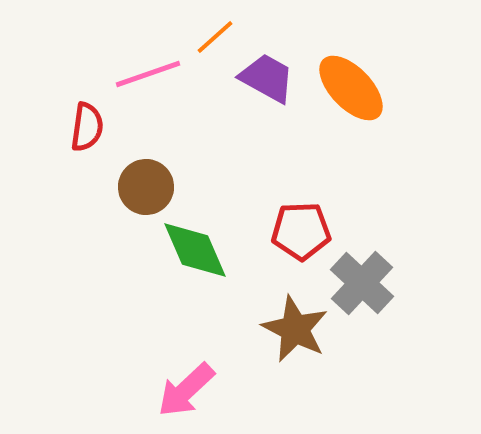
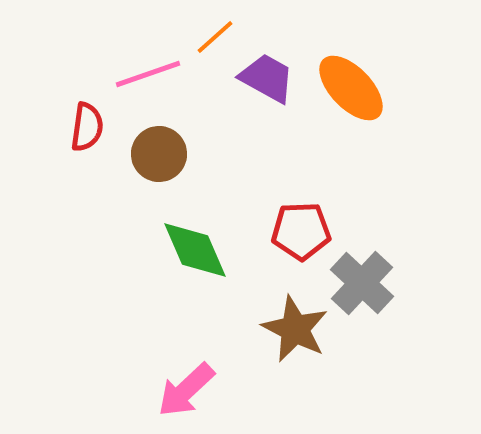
brown circle: moved 13 px right, 33 px up
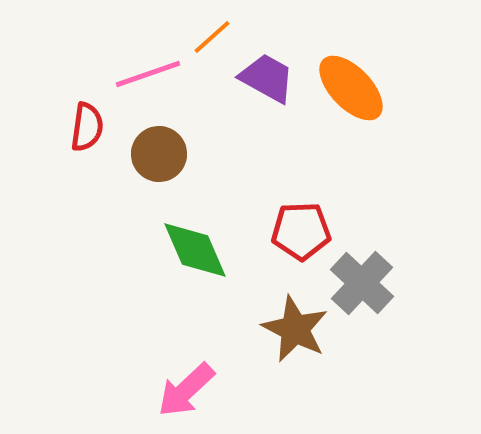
orange line: moved 3 px left
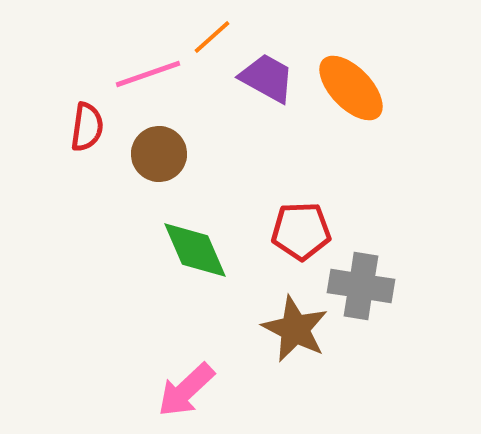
gray cross: moved 1 px left, 3 px down; rotated 34 degrees counterclockwise
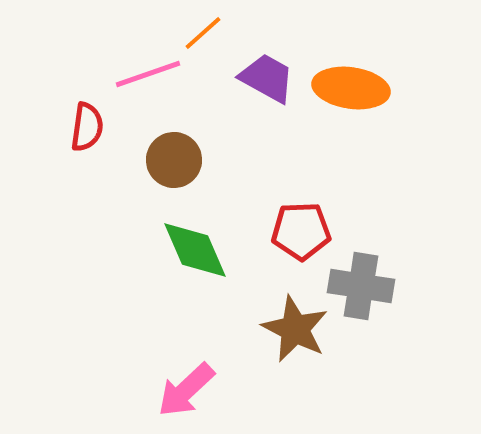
orange line: moved 9 px left, 4 px up
orange ellipse: rotated 38 degrees counterclockwise
brown circle: moved 15 px right, 6 px down
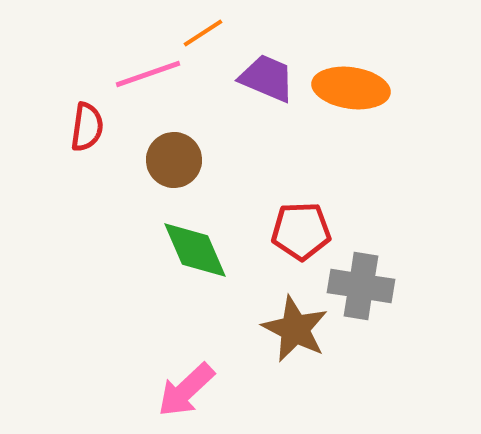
orange line: rotated 9 degrees clockwise
purple trapezoid: rotated 6 degrees counterclockwise
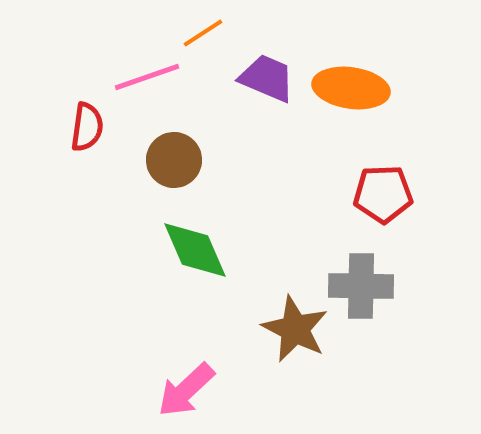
pink line: moved 1 px left, 3 px down
red pentagon: moved 82 px right, 37 px up
gray cross: rotated 8 degrees counterclockwise
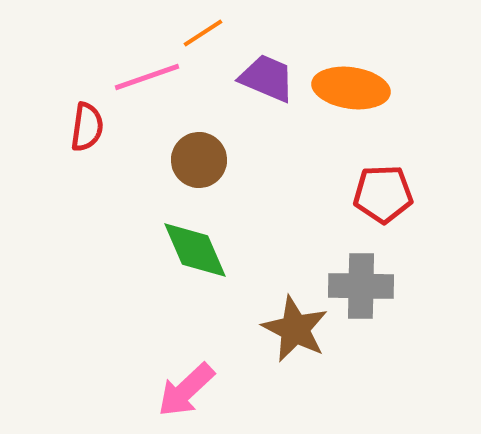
brown circle: moved 25 px right
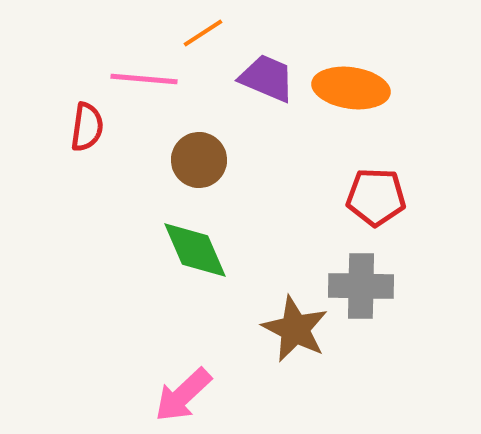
pink line: moved 3 px left, 2 px down; rotated 24 degrees clockwise
red pentagon: moved 7 px left, 3 px down; rotated 4 degrees clockwise
pink arrow: moved 3 px left, 5 px down
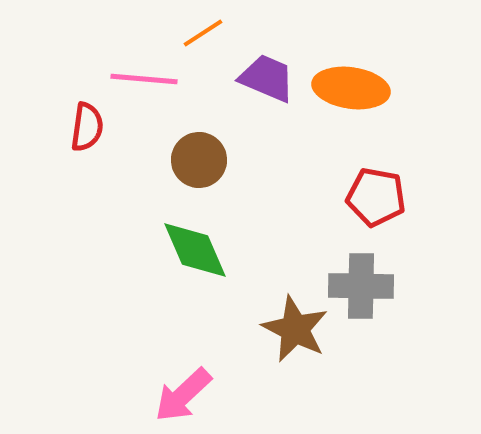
red pentagon: rotated 8 degrees clockwise
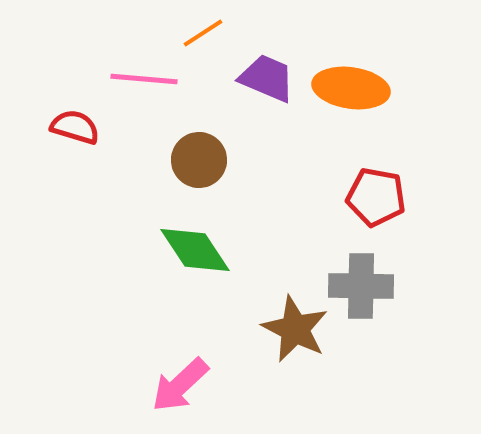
red semicircle: moved 12 px left; rotated 81 degrees counterclockwise
green diamond: rotated 10 degrees counterclockwise
pink arrow: moved 3 px left, 10 px up
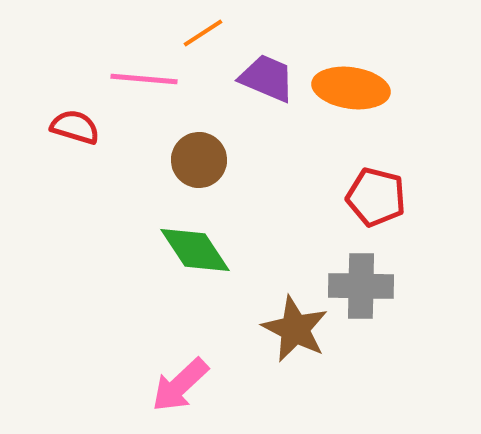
red pentagon: rotated 4 degrees clockwise
